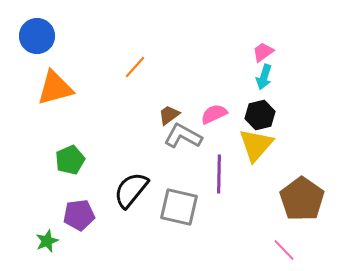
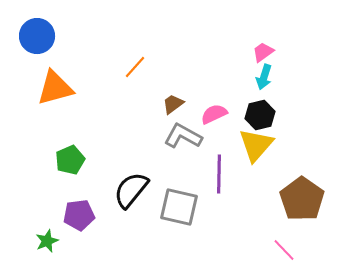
brown trapezoid: moved 4 px right, 11 px up
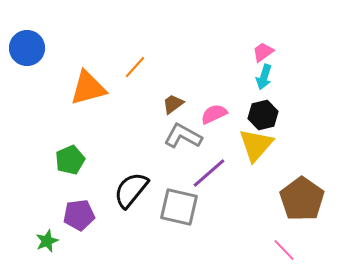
blue circle: moved 10 px left, 12 px down
orange triangle: moved 33 px right
black hexagon: moved 3 px right
purple line: moved 10 px left, 1 px up; rotated 48 degrees clockwise
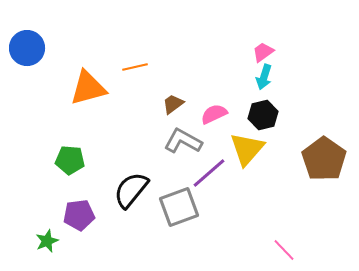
orange line: rotated 35 degrees clockwise
gray L-shape: moved 5 px down
yellow triangle: moved 9 px left, 4 px down
green pentagon: rotated 28 degrees clockwise
brown pentagon: moved 22 px right, 40 px up
gray square: rotated 33 degrees counterclockwise
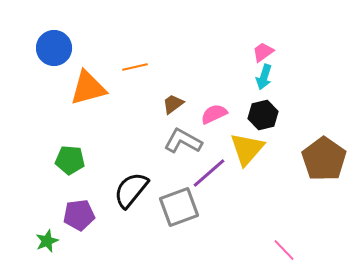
blue circle: moved 27 px right
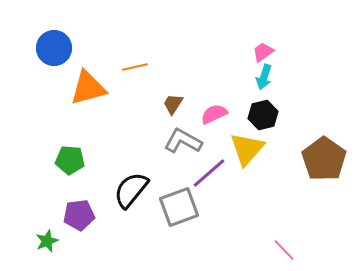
brown trapezoid: rotated 20 degrees counterclockwise
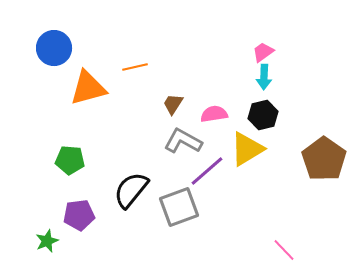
cyan arrow: rotated 15 degrees counterclockwise
pink semicircle: rotated 16 degrees clockwise
yellow triangle: rotated 18 degrees clockwise
purple line: moved 2 px left, 2 px up
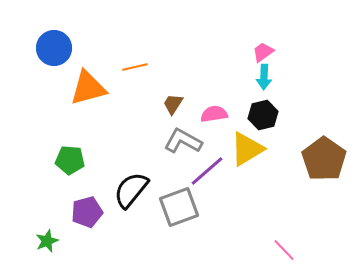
purple pentagon: moved 8 px right, 3 px up; rotated 8 degrees counterclockwise
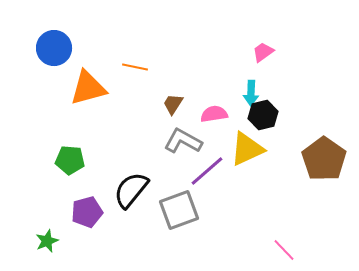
orange line: rotated 25 degrees clockwise
cyan arrow: moved 13 px left, 16 px down
yellow triangle: rotated 6 degrees clockwise
gray square: moved 3 px down
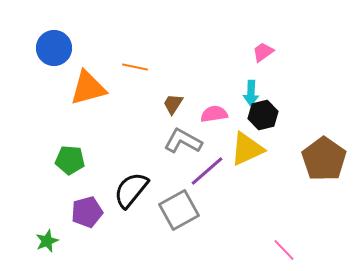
gray square: rotated 9 degrees counterclockwise
